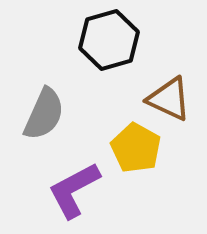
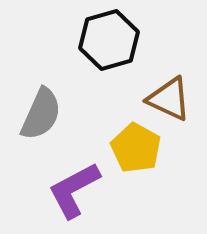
gray semicircle: moved 3 px left
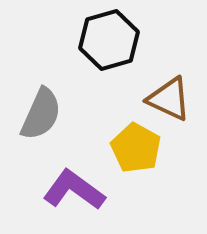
purple L-shape: rotated 64 degrees clockwise
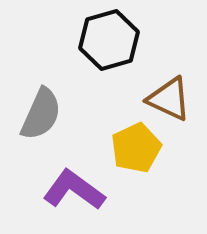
yellow pentagon: rotated 18 degrees clockwise
